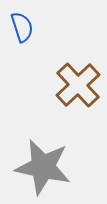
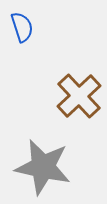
brown cross: moved 1 px right, 11 px down
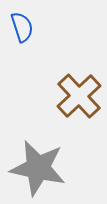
gray star: moved 5 px left, 1 px down
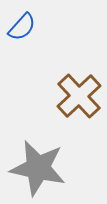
blue semicircle: rotated 60 degrees clockwise
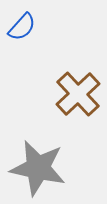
brown cross: moved 1 px left, 2 px up
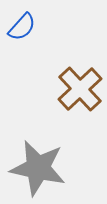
brown cross: moved 2 px right, 5 px up
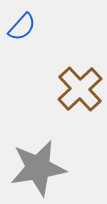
gray star: rotated 22 degrees counterclockwise
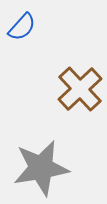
gray star: moved 3 px right
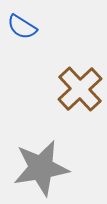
blue semicircle: rotated 80 degrees clockwise
